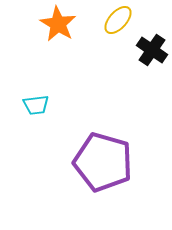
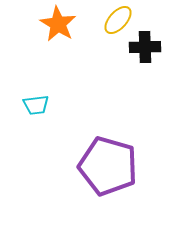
black cross: moved 7 px left, 3 px up; rotated 36 degrees counterclockwise
purple pentagon: moved 5 px right, 4 px down
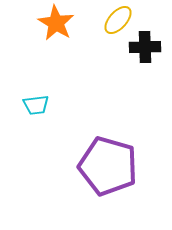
orange star: moved 2 px left, 1 px up
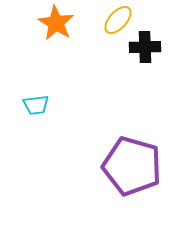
purple pentagon: moved 24 px right
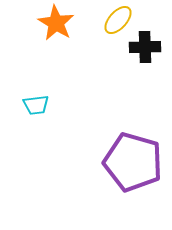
purple pentagon: moved 1 px right, 4 px up
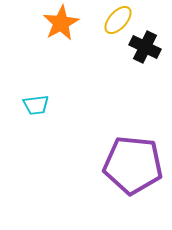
orange star: moved 5 px right; rotated 12 degrees clockwise
black cross: rotated 28 degrees clockwise
purple pentagon: moved 3 px down; rotated 10 degrees counterclockwise
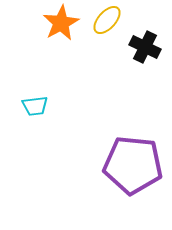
yellow ellipse: moved 11 px left
cyan trapezoid: moved 1 px left, 1 px down
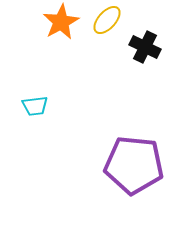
orange star: moved 1 px up
purple pentagon: moved 1 px right
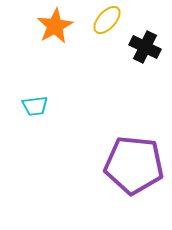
orange star: moved 6 px left, 4 px down
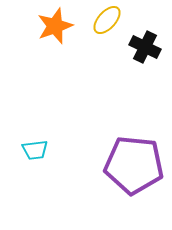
orange star: rotated 9 degrees clockwise
cyan trapezoid: moved 44 px down
